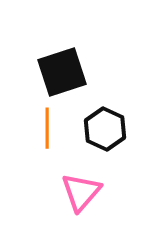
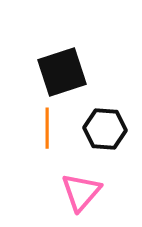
black hexagon: rotated 21 degrees counterclockwise
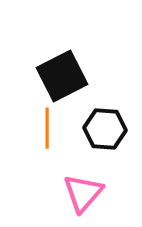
black square: moved 4 px down; rotated 9 degrees counterclockwise
pink triangle: moved 2 px right, 1 px down
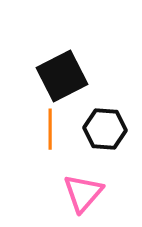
orange line: moved 3 px right, 1 px down
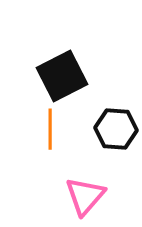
black hexagon: moved 11 px right
pink triangle: moved 2 px right, 3 px down
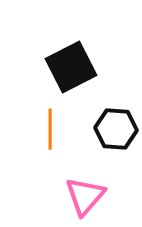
black square: moved 9 px right, 9 px up
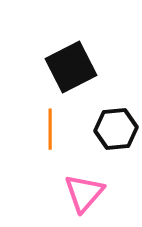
black hexagon: rotated 9 degrees counterclockwise
pink triangle: moved 1 px left, 3 px up
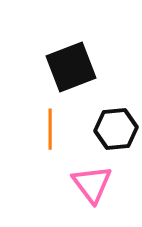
black square: rotated 6 degrees clockwise
pink triangle: moved 8 px right, 9 px up; rotated 18 degrees counterclockwise
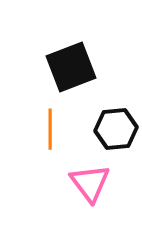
pink triangle: moved 2 px left, 1 px up
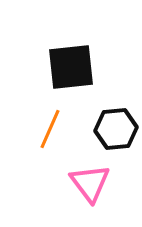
black square: rotated 15 degrees clockwise
orange line: rotated 24 degrees clockwise
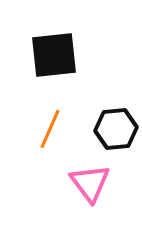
black square: moved 17 px left, 12 px up
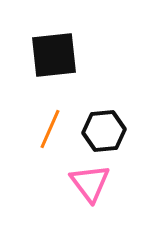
black hexagon: moved 12 px left, 2 px down
